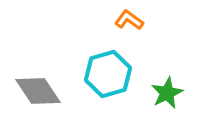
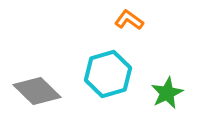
gray diamond: moved 1 px left; rotated 12 degrees counterclockwise
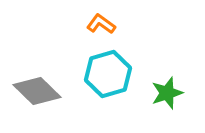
orange L-shape: moved 28 px left, 4 px down
green star: rotated 8 degrees clockwise
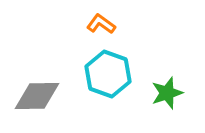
cyan hexagon: rotated 24 degrees counterclockwise
gray diamond: moved 5 px down; rotated 45 degrees counterclockwise
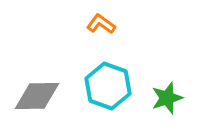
cyan hexagon: moved 12 px down
green star: moved 5 px down
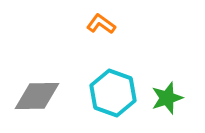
cyan hexagon: moved 5 px right, 7 px down
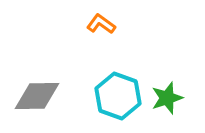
cyan hexagon: moved 5 px right, 3 px down
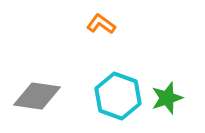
gray diamond: rotated 9 degrees clockwise
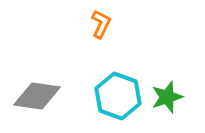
orange L-shape: rotated 80 degrees clockwise
green star: moved 1 px up
